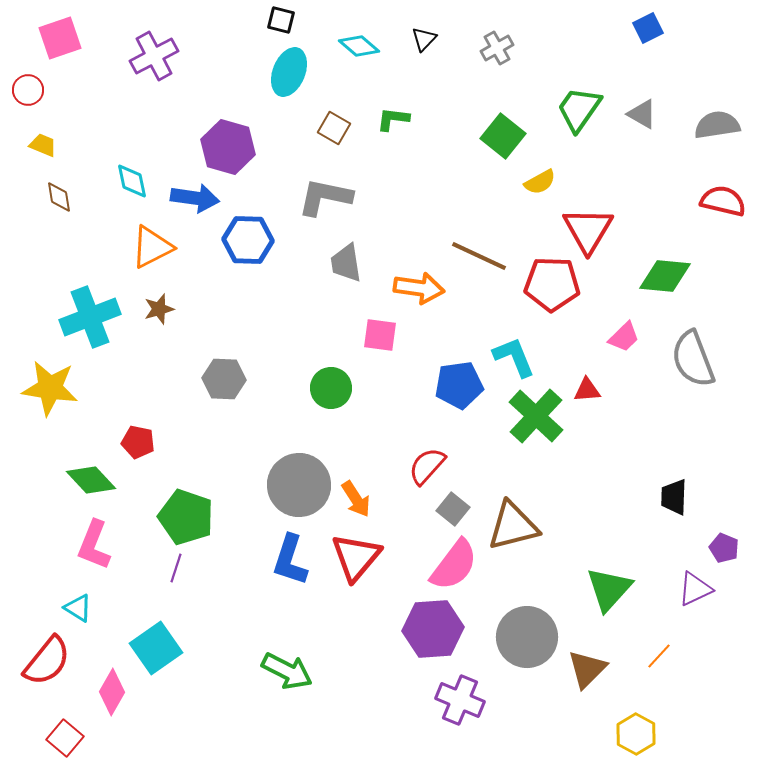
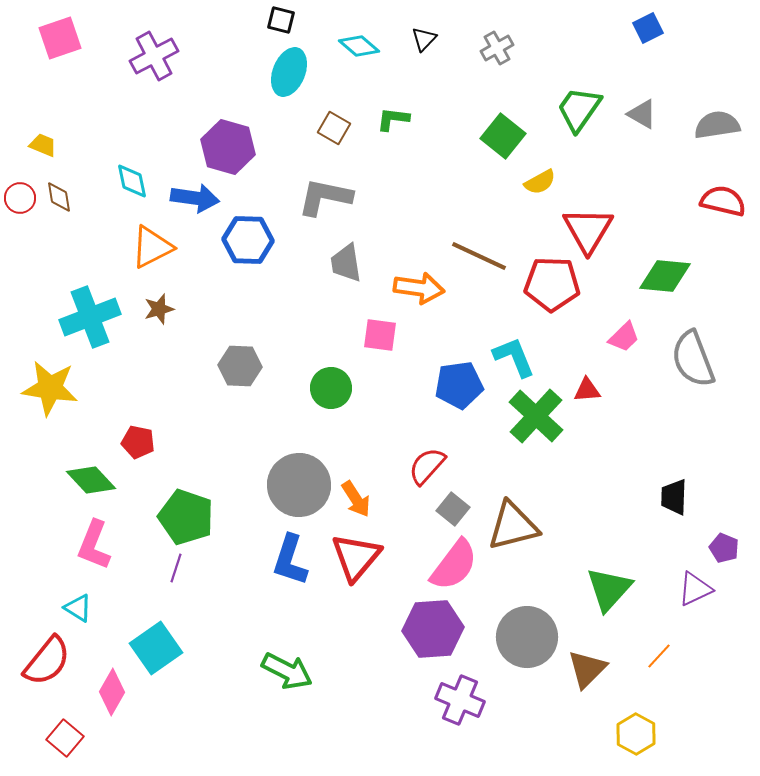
red circle at (28, 90): moved 8 px left, 108 px down
gray hexagon at (224, 379): moved 16 px right, 13 px up
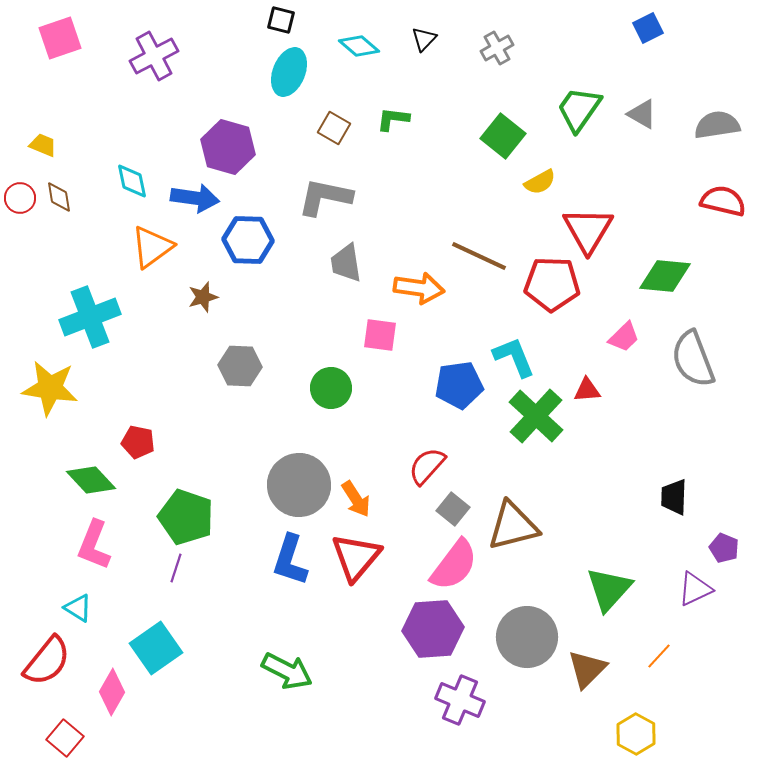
orange triangle at (152, 247): rotated 9 degrees counterclockwise
brown star at (159, 309): moved 44 px right, 12 px up
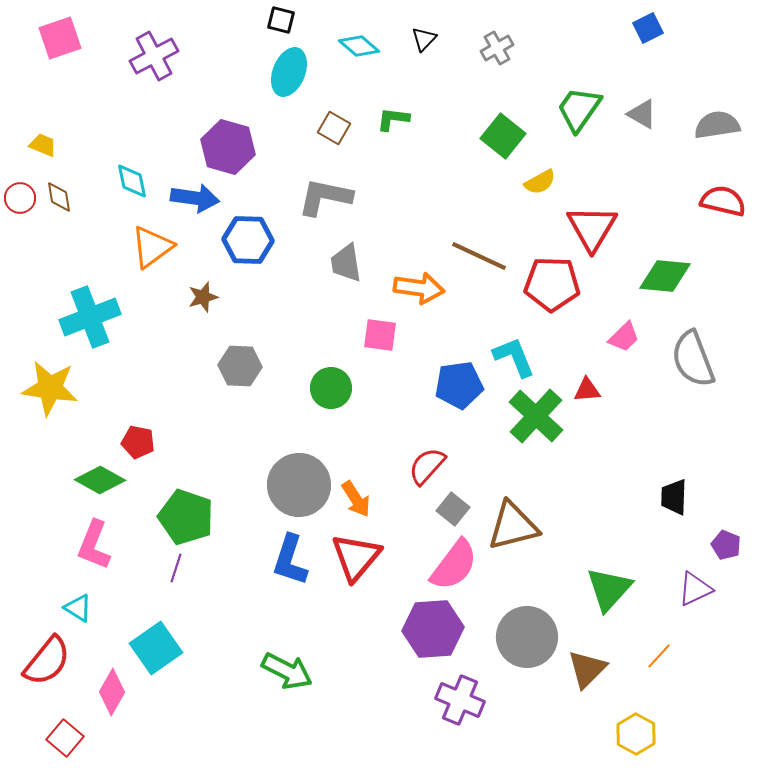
red triangle at (588, 230): moved 4 px right, 2 px up
green diamond at (91, 480): moved 9 px right; rotated 18 degrees counterclockwise
purple pentagon at (724, 548): moved 2 px right, 3 px up
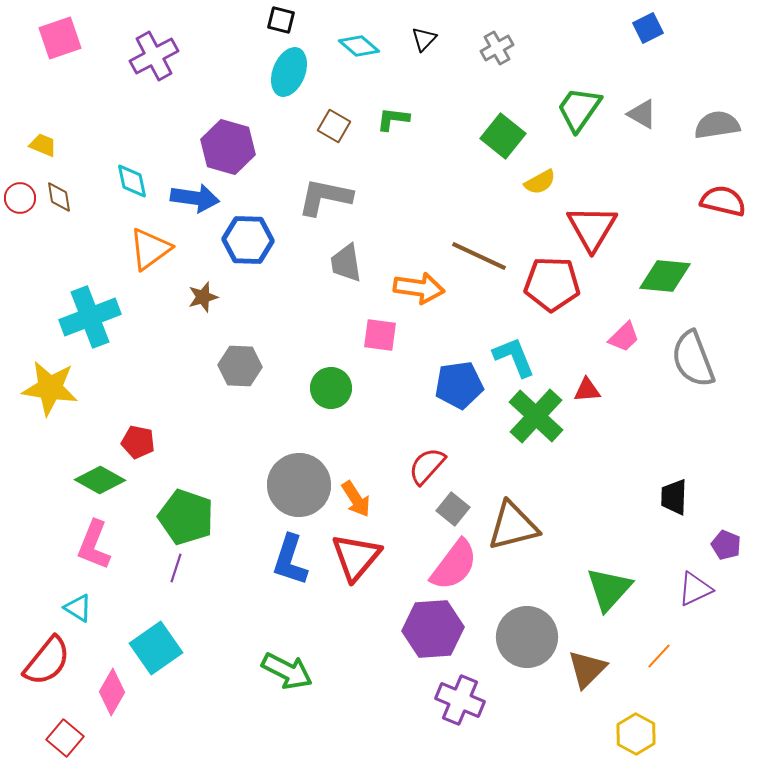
brown square at (334, 128): moved 2 px up
orange triangle at (152, 247): moved 2 px left, 2 px down
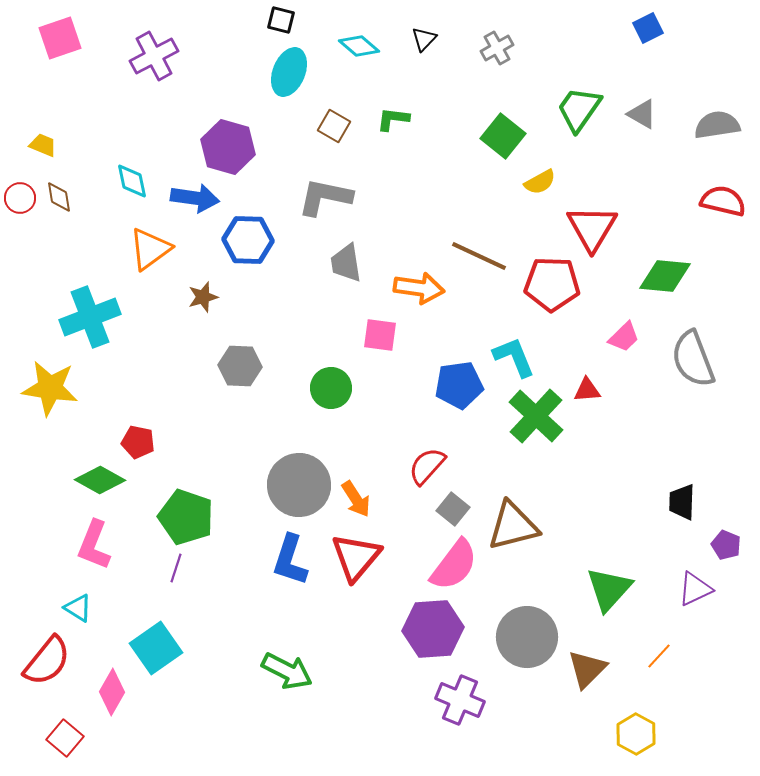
black trapezoid at (674, 497): moved 8 px right, 5 px down
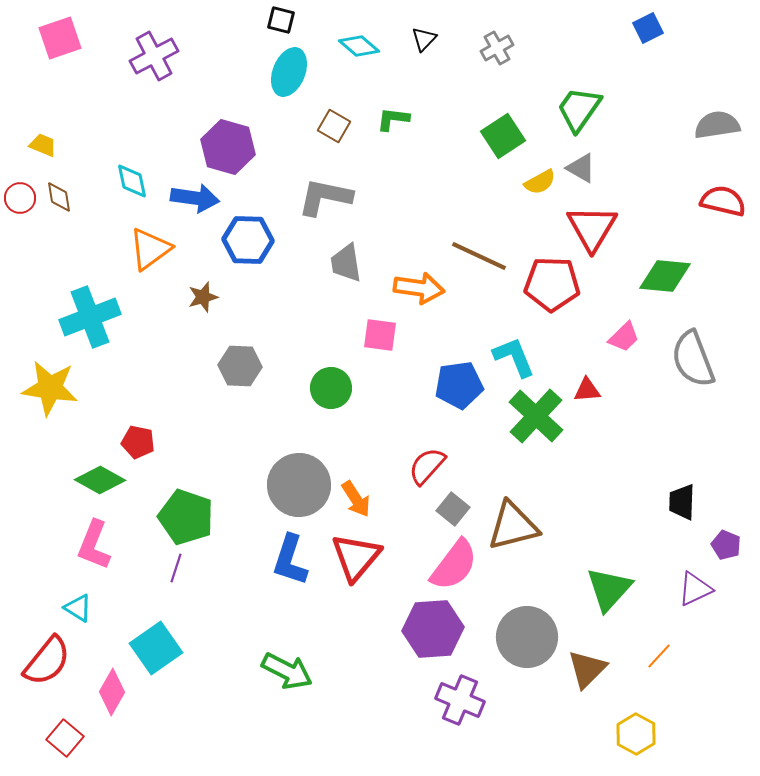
gray triangle at (642, 114): moved 61 px left, 54 px down
green square at (503, 136): rotated 18 degrees clockwise
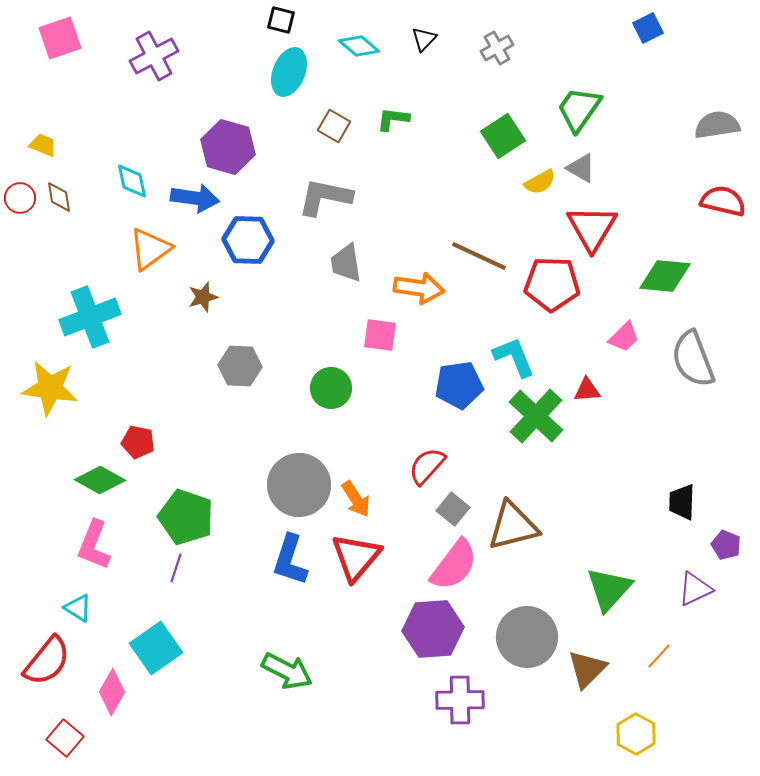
purple cross at (460, 700): rotated 24 degrees counterclockwise
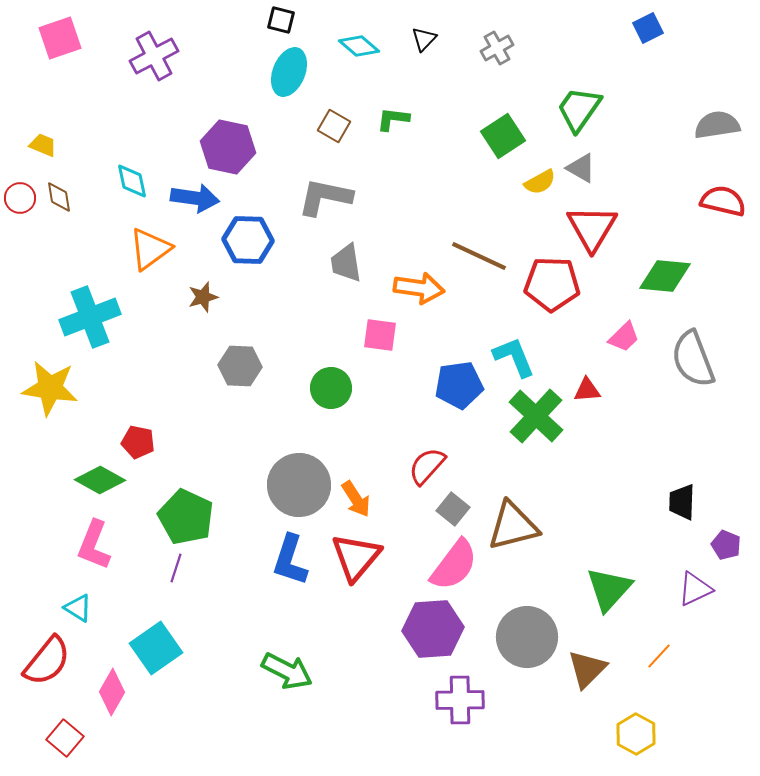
purple hexagon at (228, 147): rotated 4 degrees counterclockwise
green pentagon at (186, 517): rotated 6 degrees clockwise
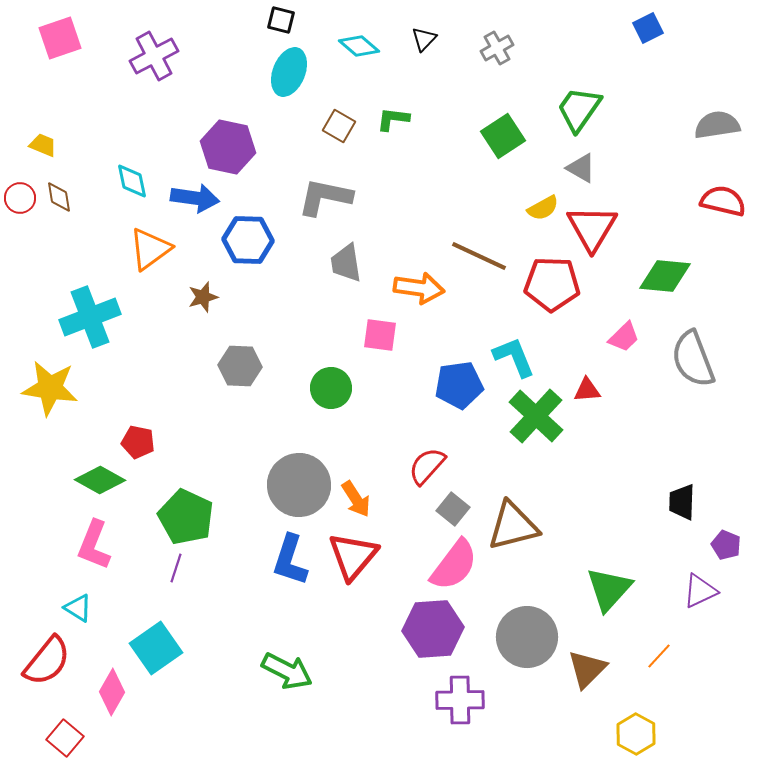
brown square at (334, 126): moved 5 px right
yellow semicircle at (540, 182): moved 3 px right, 26 px down
red triangle at (356, 557): moved 3 px left, 1 px up
purple triangle at (695, 589): moved 5 px right, 2 px down
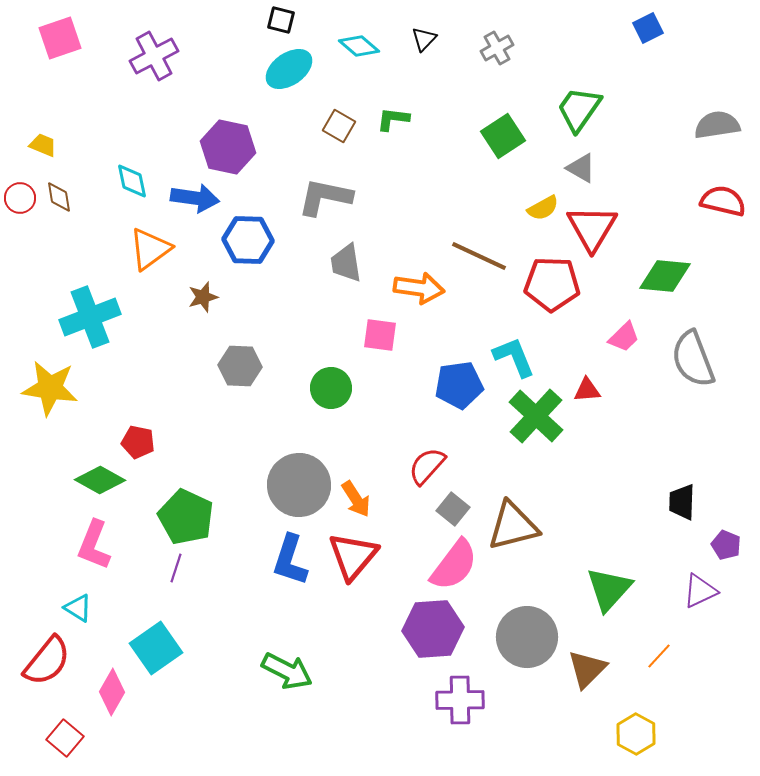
cyan ellipse at (289, 72): moved 3 px up; rotated 33 degrees clockwise
